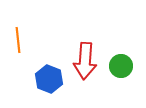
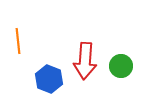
orange line: moved 1 px down
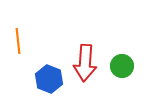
red arrow: moved 2 px down
green circle: moved 1 px right
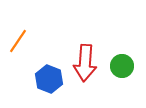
orange line: rotated 40 degrees clockwise
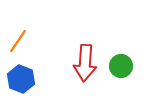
green circle: moved 1 px left
blue hexagon: moved 28 px left
